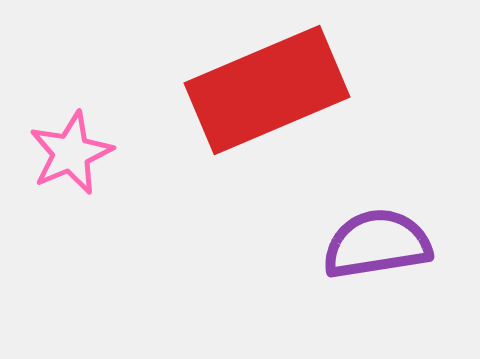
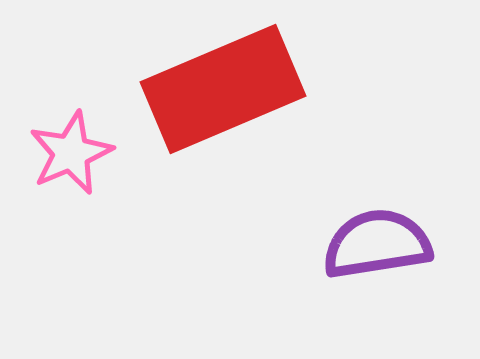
red rectangle: moved 44 px left, 1 px up
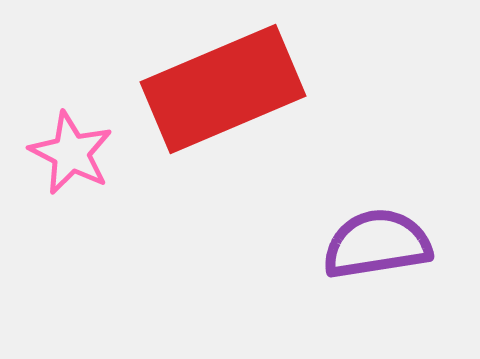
pink star: rotated 22 degrees counterclockwise
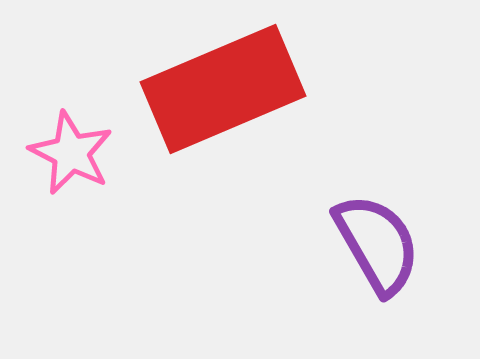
purple semicircle: rotated 69 degrees clockwise
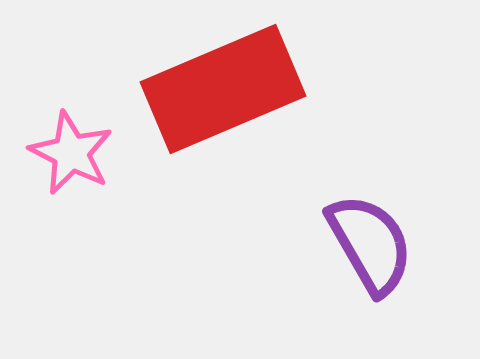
purple semicircle: moved 7 px left
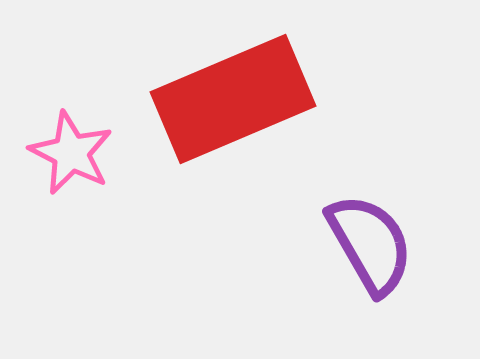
red rectangle: moved 10 px right, 10 px down
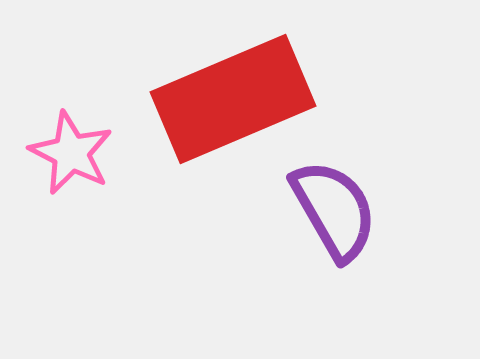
purple semicircle: moved 36 px left, 34 px up
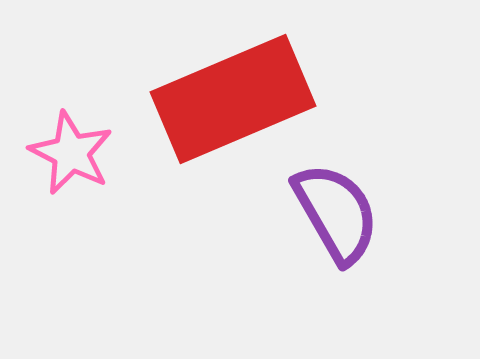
purple semicircle: moved 2 px right, 3 px down
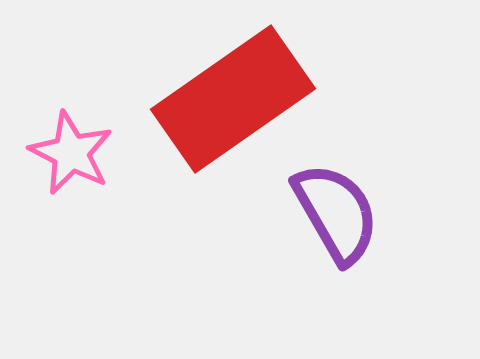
red rectangle: rotated 12 degrees counterclockwise
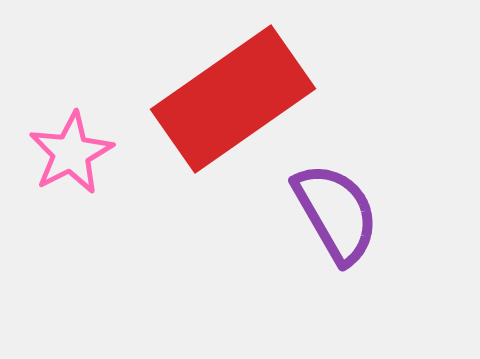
pink star: rotated 18 degrees clockwise
